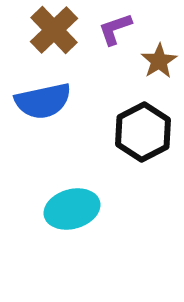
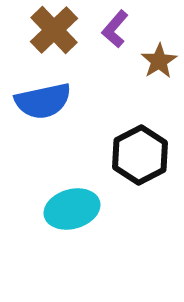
purple L-shape: rotated 30 degrees counterclockwise
black hexagon: moved 3 px left, 23 px down
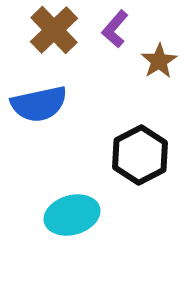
blue semicircle: moved 4 px left, 3 px down
cyan ellipse: moved 6 px down
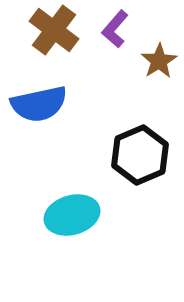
brown cross: rotated 9 degrees counterclockwise
black hexagon: rotated 4 degrees clockwise
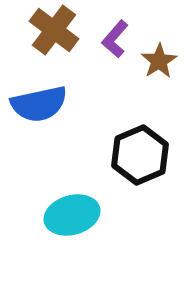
purple L-shape: moved 10 px down
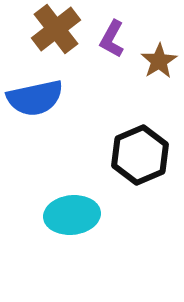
brown cross: moved 2 px right, 1 px up; rotated 15 degrees clockwise
purple L-shape: moved 3 px left; rotated 12 degrees counterclockwise
blue semicircle: moved 4 px left, 6 px up
cyan ellipse: rotated 10 degrees clockwise
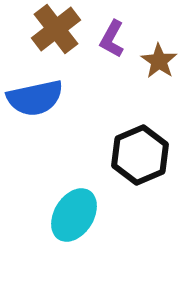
brown star: rotated 6 degrees counterclockwise
cyan ellipse: moved 2 px right; rotated 52 degrees counterclockwise
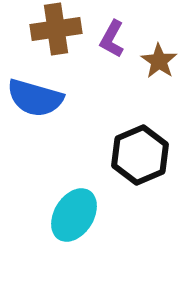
brown cross: rotated 30 degrees clockwise
blue semicircle: rotated 28 degrees clockwise
